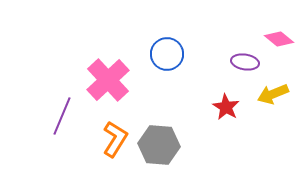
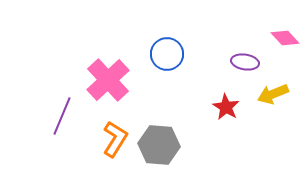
pink diamond: moved 6 px right, 1 px up; rotated 8 degrees clockwise
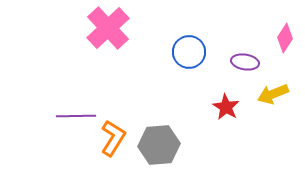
pink diamond: rotated 76 degrees clockwise
blue circle: moved 22 px right, 2 px up
pink cross: moved 52 px up
purple line: moved 14 px right; rotated 66 degrees clockwise
orange L-shape: moved 2 px left, 1 px up
gray hexagon: rotated 9 degrees counterclockwise
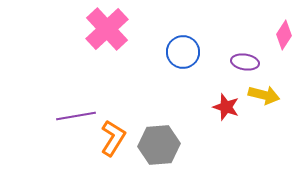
pink cross: moved 1 px left, 1 px down
pink diamond: moved 1 px left, 3 px up
blue circle: moved 6 px left
yellow arrow: moved 9 px left, 1 px down; rotated 144 degrees counterclockwise
red star: rotated 12 degrees counterclockwise
purple line: rotated 9 degrees counterclockwise
